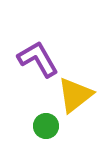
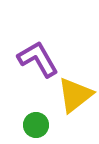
green circle: moved 10 px left, 1 px up
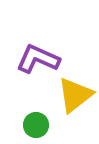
purple L-shape: rotated 36 degrees counterclockwise
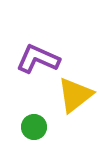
green circle: moved 2 px left, 2 px down
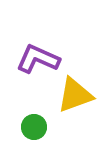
yellow triangle: rotated 18 degrees clockwise
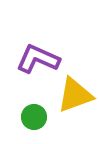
green circle: moved 10 px up
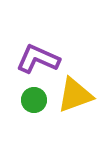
green circle: moved 17 px up
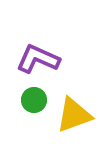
yellow triangle: moved 1 px left, 20 px down
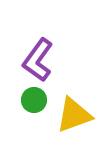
purple L-shape: moved 1 px down; rotated 78 degrees counterclockwise
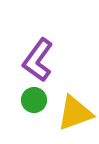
yellow triangle: moved 1 px right, 2 px up
